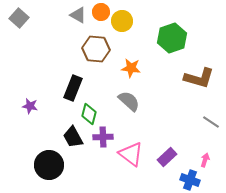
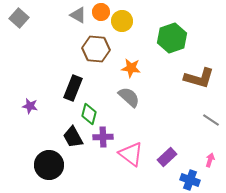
gray semicircle: moved 4 px up
gray line: moved 2 px up
pink arrow: moved 5 px right
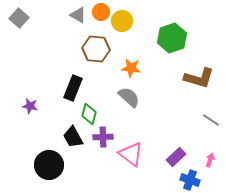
purple rectangle: moved 9 px right
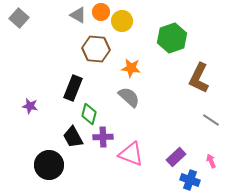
brown L-shape: rotated 100 degrees clockwise
pink triangle: rotated 16 degrees counterclockwise
pink arrow: moved 1 px right, 1 px down; rotated 40 degrees counterclockwise
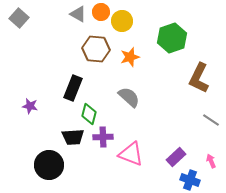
gray triangle: moved 1 px up
orange star: moved 1 px left, 11 px up; rotated 24 degrees counterclockwise
black trapezoid: rotated 65 degrees counterclockwise
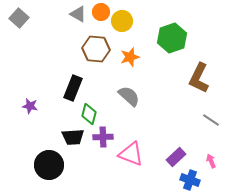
gray semicircle: moved 1 px up
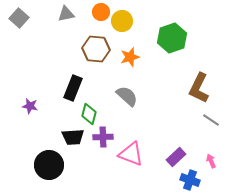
gray triangle: moved 12 px left; rotated 42 degrees counterclockwise
brown L-shape: moved 10 px down
gray semicircle: moved 2 px left
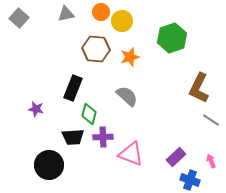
purple star: moved 6 px right, 3 px down
